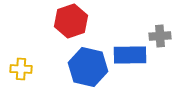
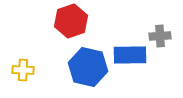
yellow cross: moved 2 px right, 1 px down
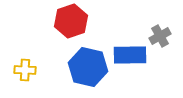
gray cross: rotated 25 degrees counterclockwise
yellow cross: moved 2 px right
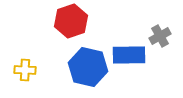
blue rectangle: moved 1 px left
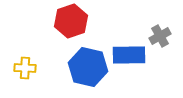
yellow cross: moved 2 px up
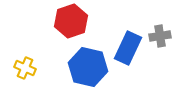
gray cross: rotated 20 degrees clockwise
blue rectangle: moved 1 px left, 7 px up; rotated 64 degrees counterclockwise
yellow cross: rotated 20 degrees clockwise
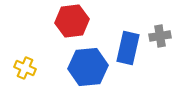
red hexagon: moved 1 px right; rotated 12 degrees clockwise
blue rectangle: rotated 12 degrees counterclockwise
blue hexagon: rotated 18 degrees counterclockwise
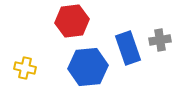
gray cross: moved 4 px down
blue rectangle: rotated 32 degrees counterclockwise
yellow cross: rotated 10 degrees counterclockwise
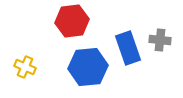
gray cross: rotated 15 degrees clockwise
yellow cross: moved 1 px up; rotated 10 degrees clockwise
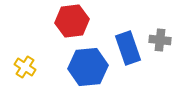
yellow cross: rotated 10 degrees clockwise
